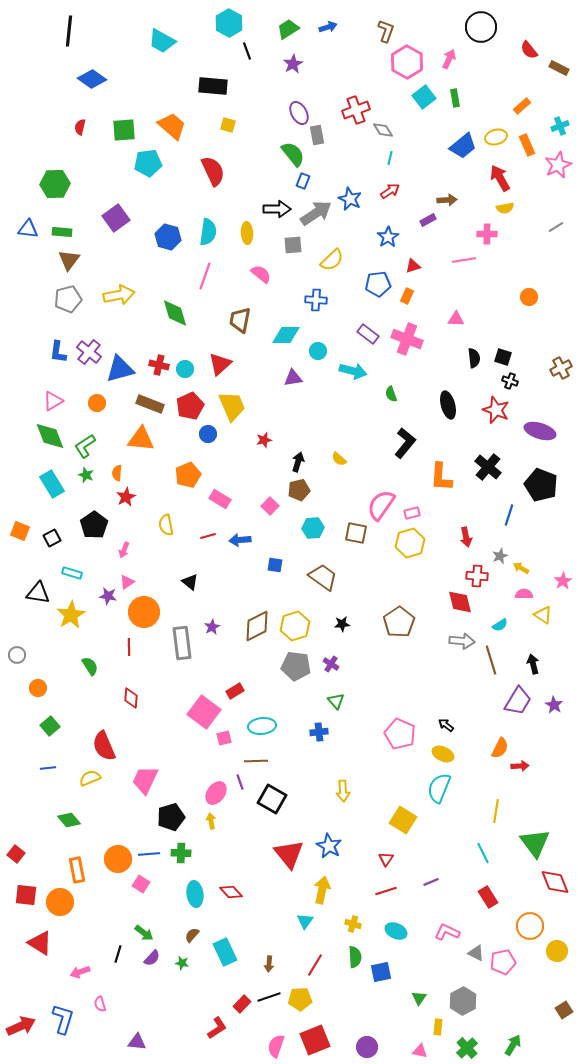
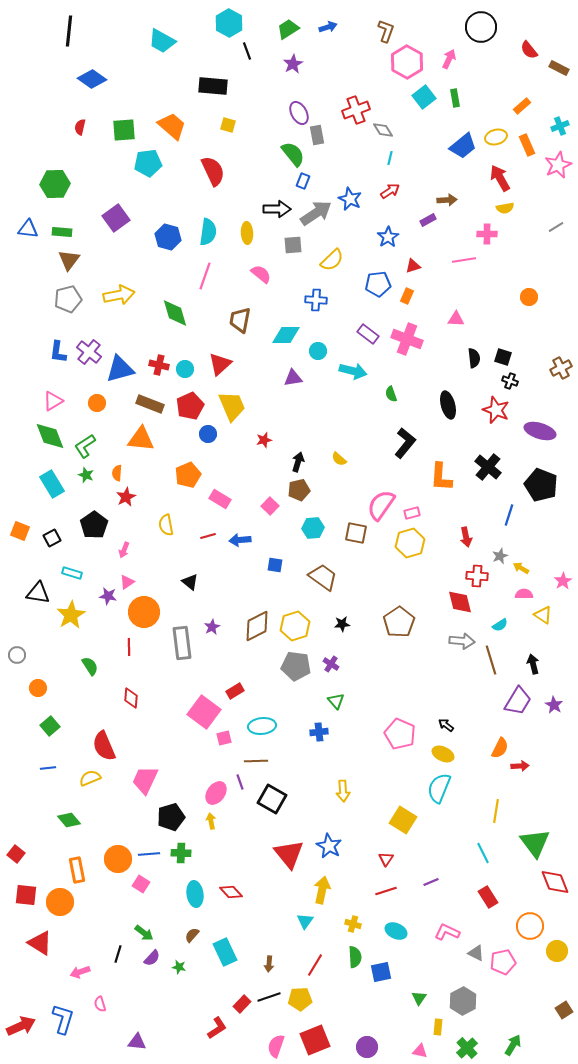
green star at (182, 963): moved 3 px left, 4 px down
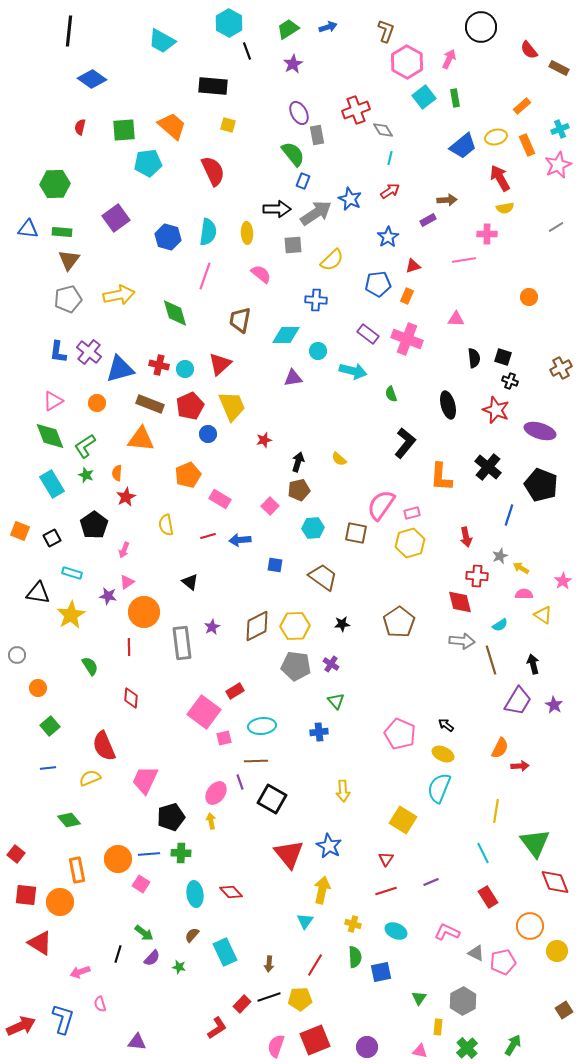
cyan cross at (560, 126): moved 3 px down
yellow hexagon at (295, 626): rotated 16 degrees clockwise
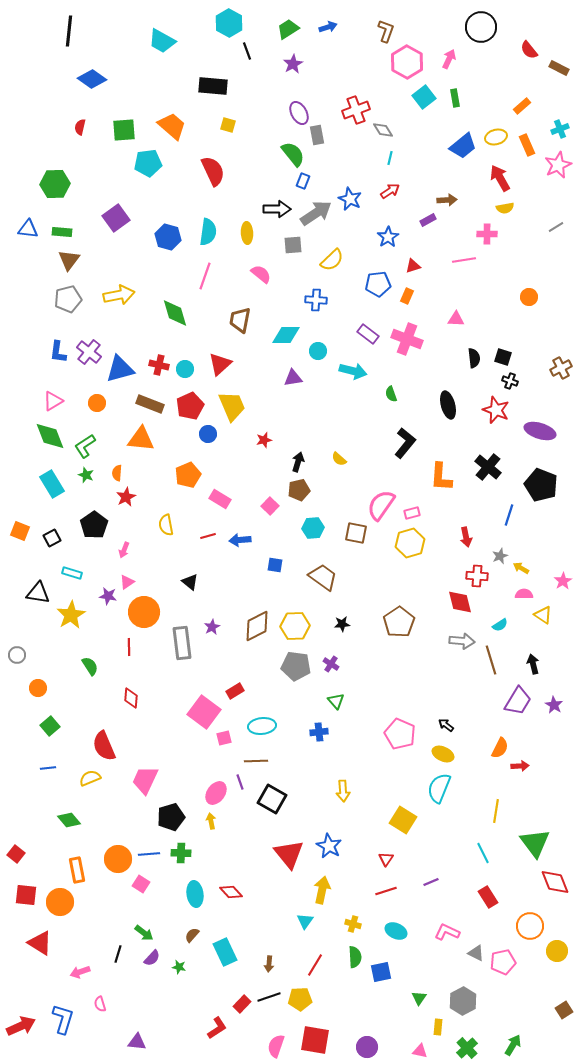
red square at (315, 1040): rotated 32 degrees clockwise
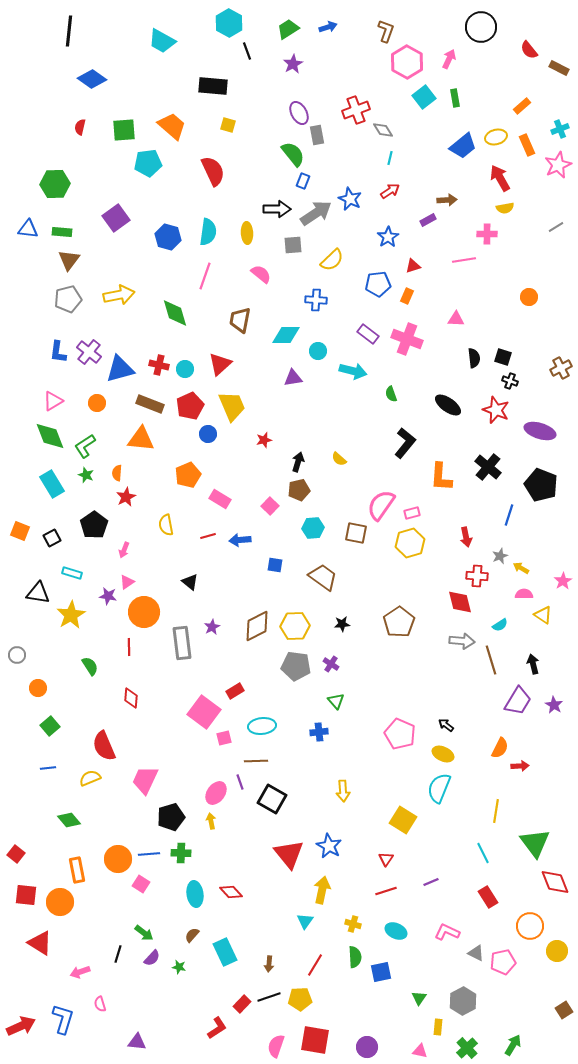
black ellipse at (448, 405): rotated 40 degrees counterclockwise
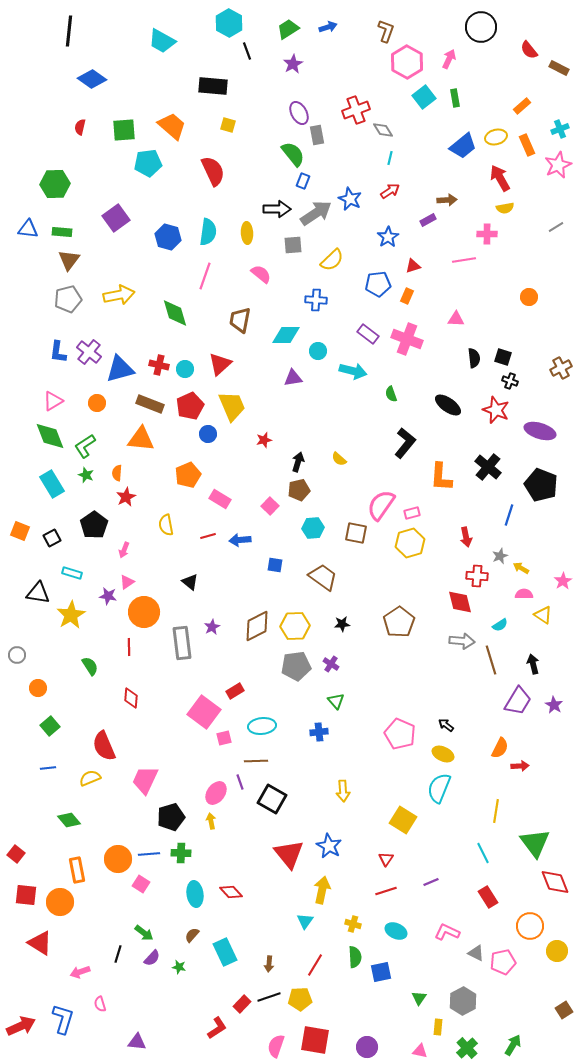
gray pentagon at (296, 666): rotated 16 degrees counterclockwise
